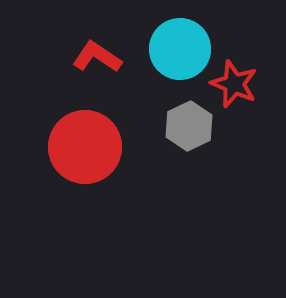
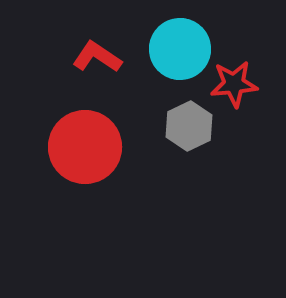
red star: rotated 27 degrees counterclockwise
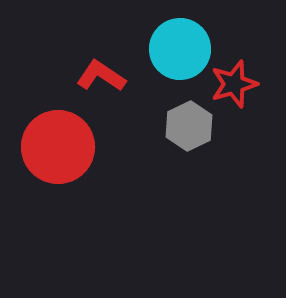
red L-shape: moved 4 px right, 19 px down
red star: rotated 12 degrees counterclockwise
red circle: moved 27 px left
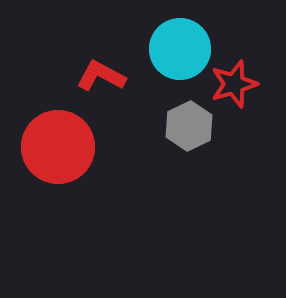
red L-shape: rotated 6 degrees counterclockwise
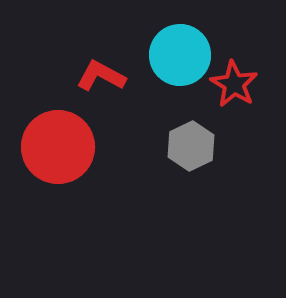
cyan circle: moved 6 px down
red star: rotated 24 degrees counterclockwise
gray hexagon: moved 2 px right, 20 px down
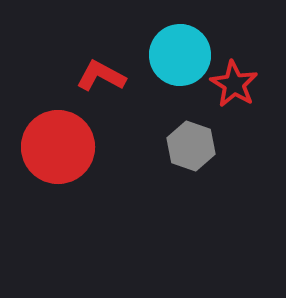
gray hexagon: rotated 15 degrees counterclockwise
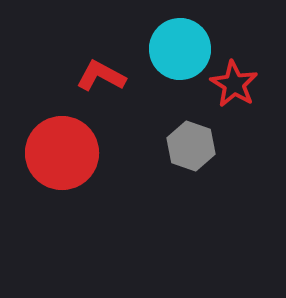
cyan circle: moved 6 px up
red circle: moved 4 px right, 6 px down
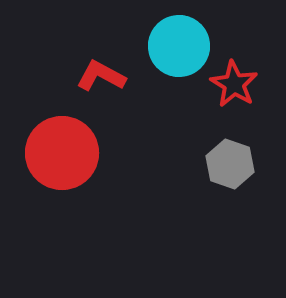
cyan circle: moved 1 px left, 3 px up
gray hexagon: moved 39 px right, 18 px down
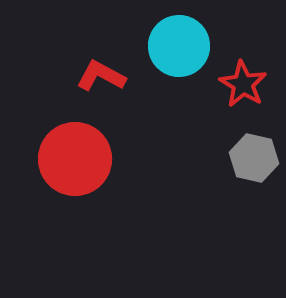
red star: moved 9 px right
red circle: moved 13 px right, 6 px down
gray hexagon: moved 24 px right, 6 px up; rotated 6 degrees counterclockwise
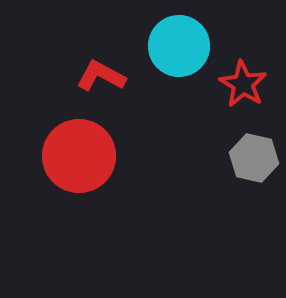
red circle: moved 4 px right, 3 px up
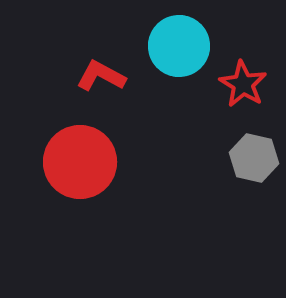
red circle: moved 1 px right, 6 px down
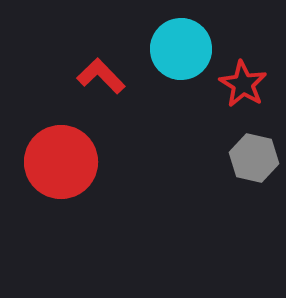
cyan circle: moved 2 px right, 3 px down
red L-shape: rotated 18 degrees clockwise
red circle: moved 19 px left
